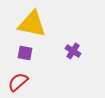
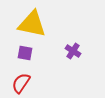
red semicircle: moved 3 px right, 1 px down; rotated 15 degrees counterclockwise
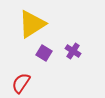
yellow triangle: rotated 44 degrees counterclockwise
purple square: moved 19 px right; rotated 21 degrees clockwise
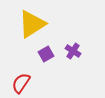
purple square: moved 2 px right, 1 px down; rotated 28 degrees clockwise
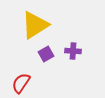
yellow triangle: moved 3 px right, 1 px down
purple cross: rotated 28 degrees counterclockwise
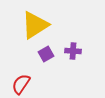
red semicircle: moved 1 px down
